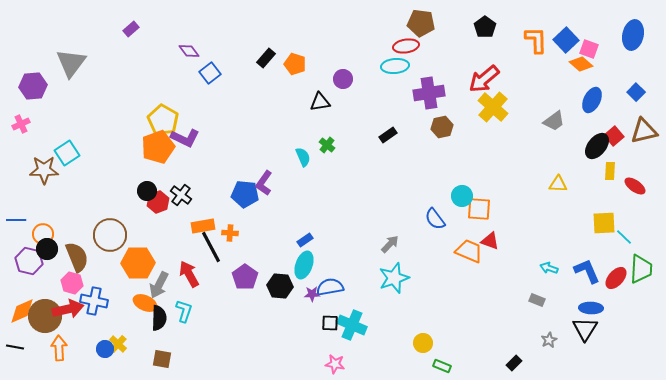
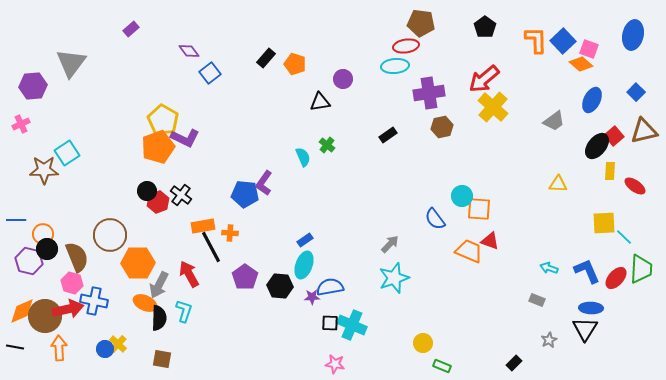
blue square at (566, 40): moved 3 px left, 1 px down
purple star at (312, 294): moved 3 px down
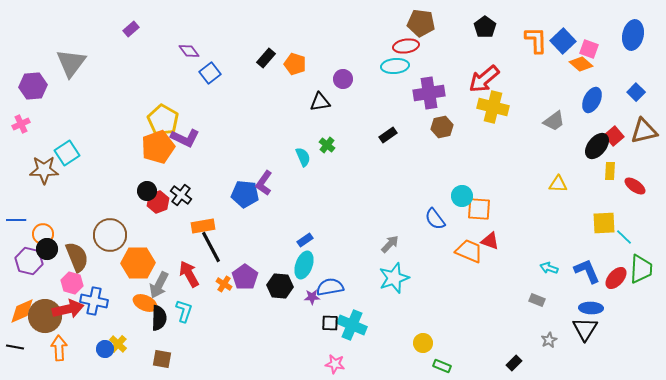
yellow cross at (493, 107): rotated 28 degrees counterclockwise
orange cross at (230, 233): moved 6 px left, 51 px down; rotated 28 degrees clockwise
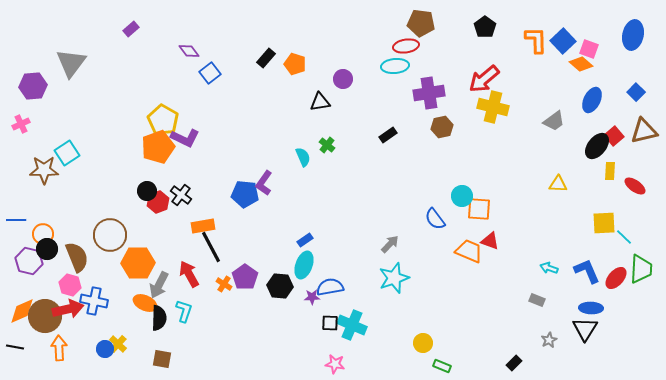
pink hexagon at (72, 283): moved 2 px left, 2 px down
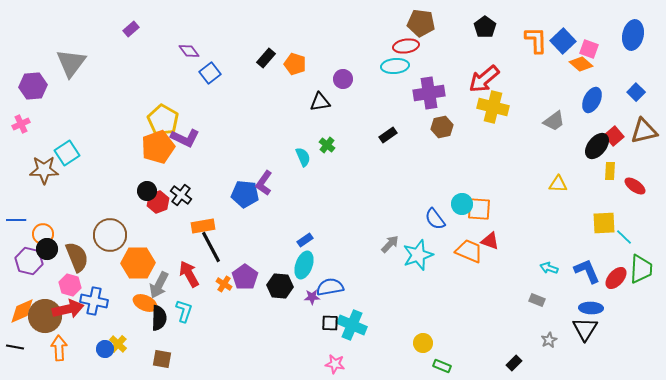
cyan circle at (462, 196): moved 8 px down
cyan star at (394, 278): moved 24 px right, 23 px up
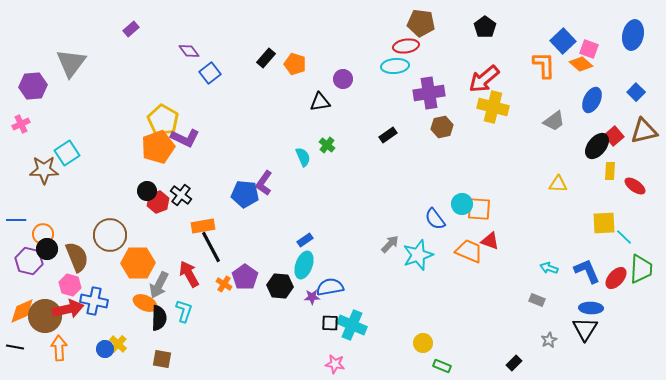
orange L-shape at (536, 40): moved 8 px right, 25 px down
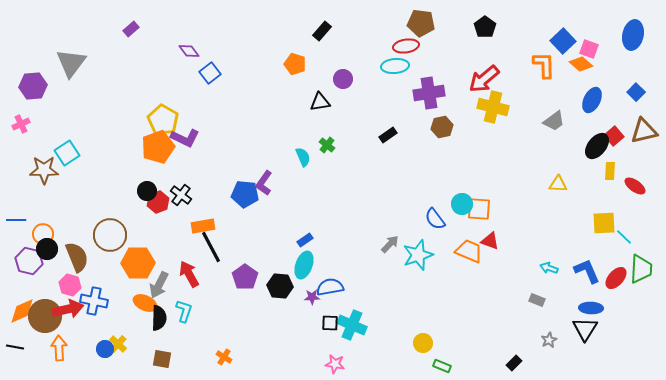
black rectangle at (266, 58): moved 56 px right, 27 px up
orange cross at (224, 284): moved 73 px down
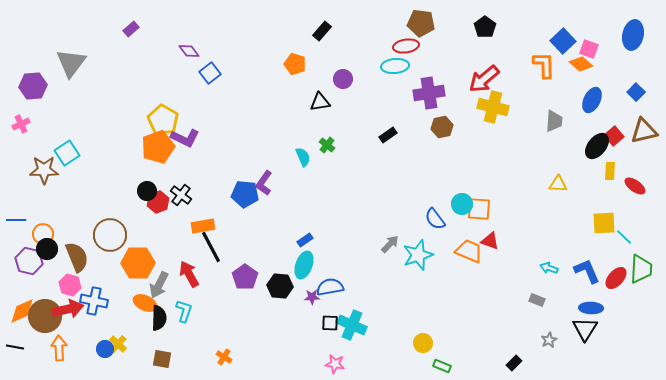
gray trapezoid at (554, 121): rotated 50 degrees counterclockwise
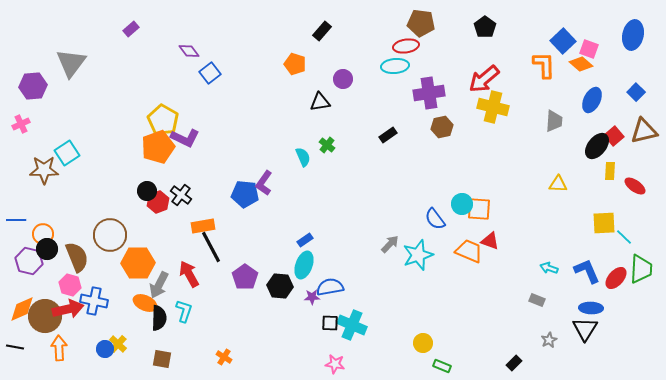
orange diamond at (22, 311): moved 2 px up
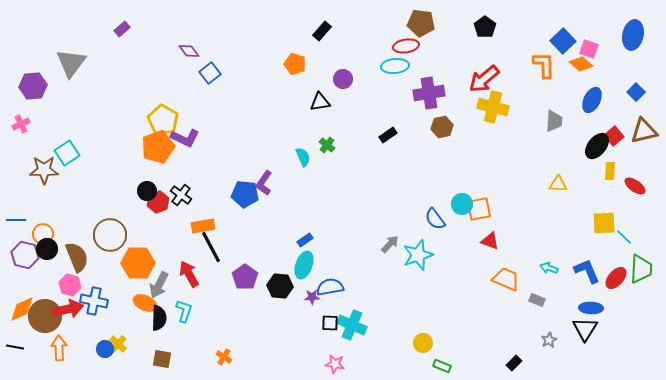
purple rectangle at (131, 29): moved 9 px left
orange square at (479, 209): rotated 15 degrees counterclockwise
orange trapezoid at (469, 251): moved 37 px right, 28 px down
purple hexagon at (29, 261): moved 4 px left, 6 px up
